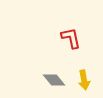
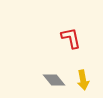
yellow arrow: moved 1 px left
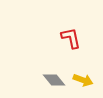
yellow arrow: rotated 60 degrees counterclockwise
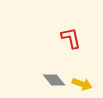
yellow arrow: moved 1 px left, 4 px down
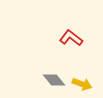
red L-shape: rotated 40 degrees counterclockwise
